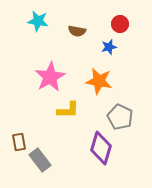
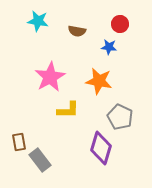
blue star: rotated 21 degrees clockwise
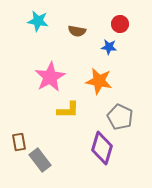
purple diamond: moved 1 px right
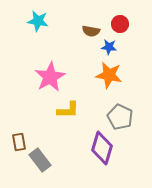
brown semicircle: moved 14 px right
orange star: moved 10 px right, 6 px up
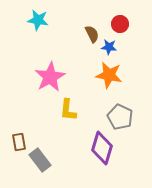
cyan star: moved 1 px up
brown semicircle: moved 1 px right, 3 px down; rotated 126 degrees counterclockwise
yellow L-shape: rotated 95 degrees clockwise
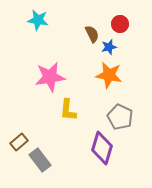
blue star: rotated 21 degrees counterclockwise
pink star: rotated 20 degrees clockwise
brown rectangle: rotated 60 degrees clockwise
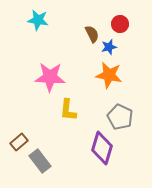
pink star: rotated 12 degrees clockwise
gray rectangle: moved 1 px down
